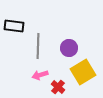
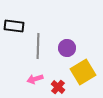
purple circle: moved 2 px left
pink arrow: moved 5 px left, 4 px down
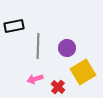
black rectangle: rotated 18 degrees counterclockwise
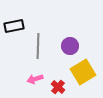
purple circle: moved 3 px right, 2 px up
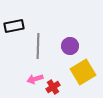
red cross: moved 5 px left; rotated 16 degrees clockwise
